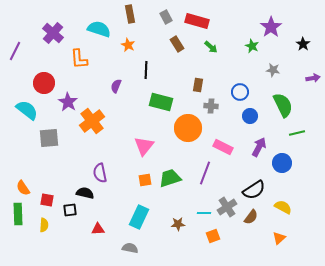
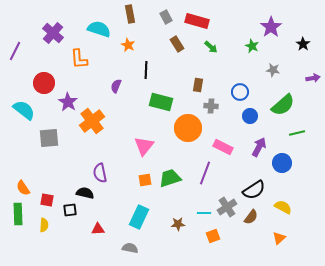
green semicircle at (283, 105): rotated 75 degrees clockwise
cyan semicircle at (27, 110): moved 3 px left
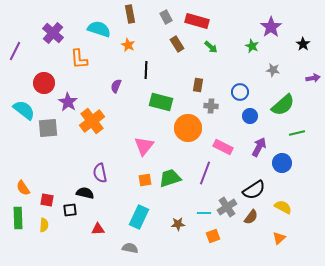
gray square at (49, 138): moved 1 px left, 10 px up
green rectangle at (18, 214): moved 4 px down
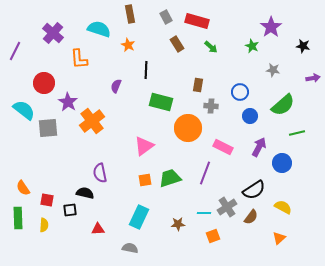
black star at (303, 44): moved 2 px down; rotated 24 degrees counterclockwise
pink triangle at (144, 146): rotated 15 degrees clockwise
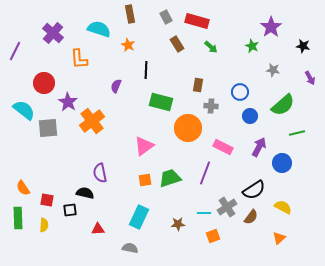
purple arrow at (313, 78): moved 3 px left; rotated 72 degrees clockwise
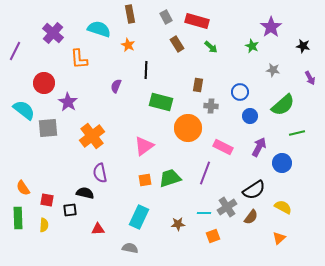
orange cross at (92, 121): moved 15 px down
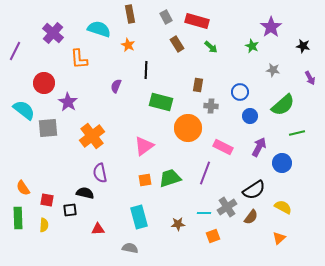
cyan rectangle at (139, 217): rotated 40 degrees counterclockwise
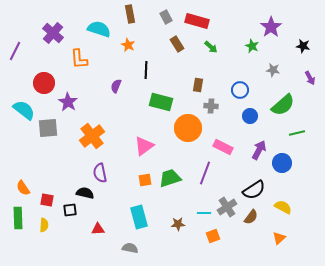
blue circle at (240, 92): moved 2 px up
purple arrow at (259, 147): moved 3 px down
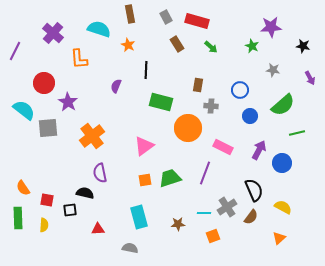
purple star at (271, 27): rotated 30 degrees clockwise
black semicircle at (254, 190): rotated 80 degrees counterclockwise
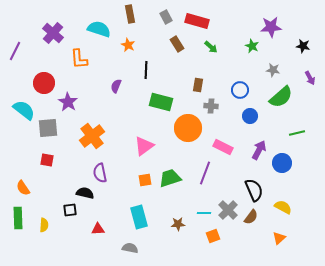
green semicircle at (283, 105): moved 2 px left, 8 px up
red square at (47, 200): moved 40 px up
gray cross at (227, 207): moved 1 px right, 3 px down; rotated 12 degrees counterclockwise
